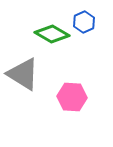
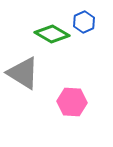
gray triangle: moved 1 px up
pink hexagon: moved 5 px down
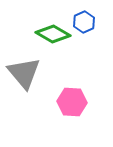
green diamond: moved 1 px right
gray triangle: moved 1 px right; rotated 18 degrees clockwise
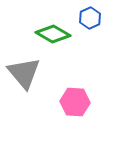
blue hexagon: moved 6 px right, 4 px up
pink hexagon: moved 3 px right
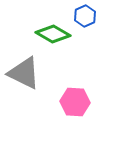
blue hexagon: moved 5 px left, 2 px up
gray triangle: rotated 24 degrees counterclockwise
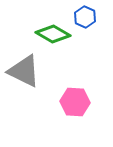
blue hexagon: moved 1 px down; rotated 10 degrees counterclockwise
gray triangle: moved 2 px up
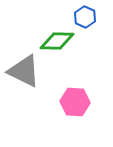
green diamond: moved 4 px right, 7 px down; rotated 28 degrees counterclockwise
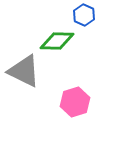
blue hexagon: moved 1 px left, 2 px up
pink hexagon: rotated 20 degrees counterclockwise
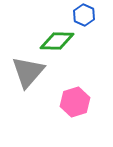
gray triangle: moved 4 px right, 1 px down; rotated 45 degrees clockwise
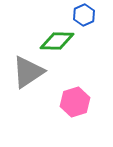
blue hexagon: rotated 10 degrees clockwise
gray triangle: rotated 15 degrees clockwise
